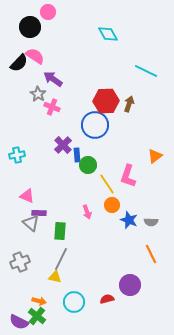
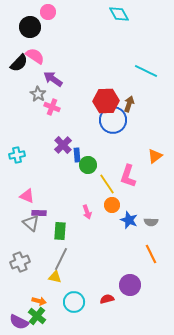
cyan diamond: moved 11 px right, 20 px up
blue circle: moved 18 px right, 5 px up
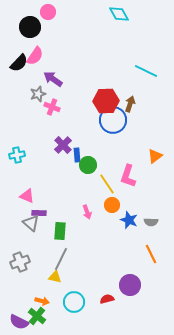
pink semicircle: rotated 90 degrees clockwise
gray star: rotated 21 degrees clockwise
brown arrow: moved 1 px right
orange arrow: moved 3 px right
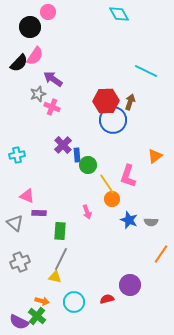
brown arrow: moved 2 px up
orange circle: moved 6 px up
gray triangle: moved 16 px left
orange line: moved 10 px right; rotated 60 degrees clockwise
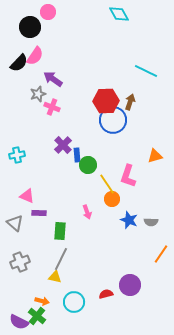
orange triangle: rotated 21 degrees clockwise
red semicircle: moved 1 px left, 5 px up
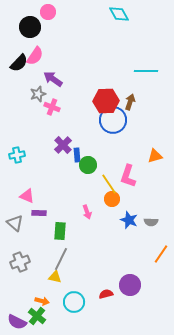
cyan line: rotated 25 degrees counterclockwise
yellow line: moved 2 px right
purple semicircle: moved 2 px left
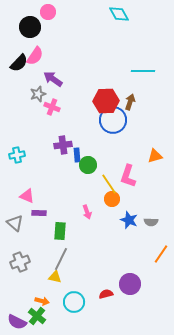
cyan line: moved 3 px left
purple cross: rotated 36 degrees clockwise
purple circle: moved 1 px up
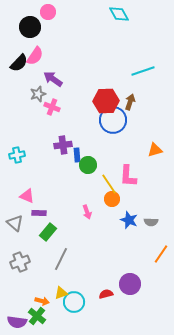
cyan line: rotated 20 degrees counterclockwise
orange triangle: moved 6 px up
pink L-shape: rotated 15 degrees counterclockwise
green rectangle: moved 12 px left, 1 px down; rotated 36 degrees clockwise
yellow triangle: moved 6 px right, 16 px down; rotated 32 degrees counterclockwise
purple semicircle: rotated 18 degrees counterclockwise
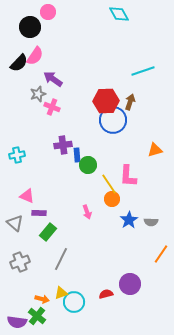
blue star: rotated 18 degrees clockwise
orange arrow: moved 2 px up
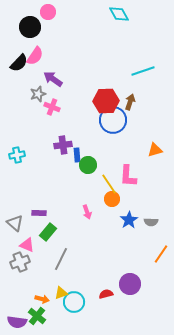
pink triangle: moved 49 px down
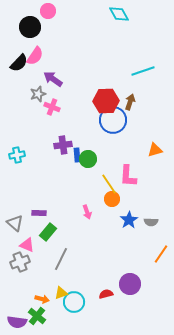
pink circle: moved 1 px up
green circle: moved 6 px up
